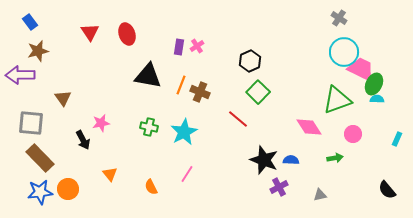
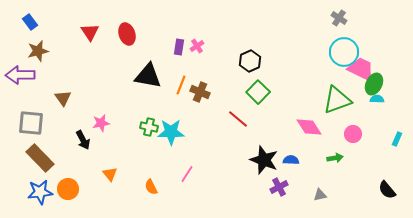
cyan star: moved 13 px left; rotated 28 degrees clockwise
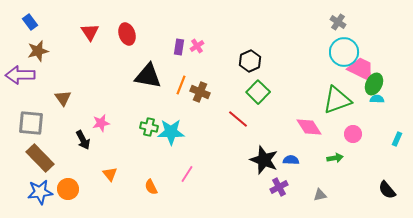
gray cross: moved 1 px left, 4 px down
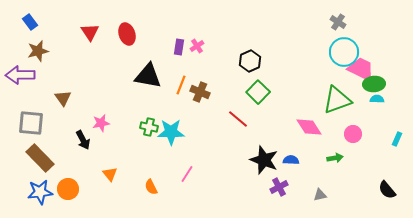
green ellipse: rotated 60 degrees clockwise
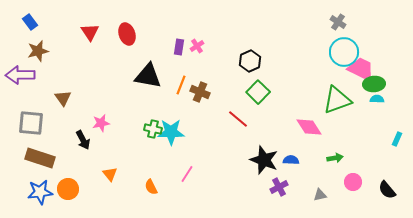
green cross: moved 4 px right, 2 px down
pink circle: moved 48 px down
brown rectangle: rotated 28 degrees counterclockwise
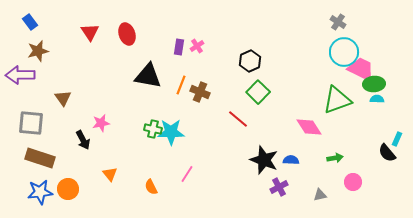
black semicircle: moved 37 px up
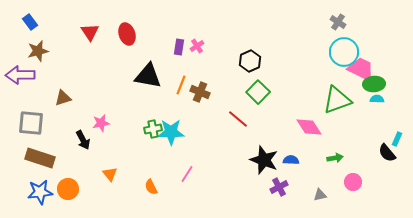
brown triangle: rotated 48 degrees clockwise
green cross: rotated 24 degrees counterclockwise
